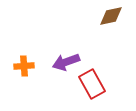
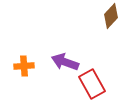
brown diamond: rotated 35 degrees counterclockwise
purple arrow: moved 1 px left; rotated 40 degrees clockwise
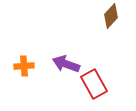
purple arrow: moved 1 px right, 2 px down
red rectangle: moved 2 px right
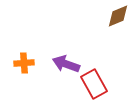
brown diamond: moved 7 px right; rotated 25 degrees clockwise
orange cross: moved 3 px up
